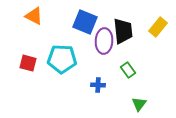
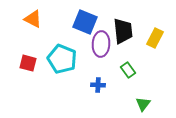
orange triangle: moved 1 px left, 3 px down
yellow rectangle: moved 3 px left, 11 px down; rotated 12 degrees counterclockwise
purple ellipse: moved 3 px left, 3 px down
cyan pentagon: rotated 20 degrees clockwise
green triangle: moved 4 px right
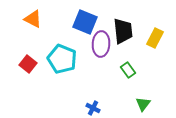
red square: moved 1 px down; rotated 24 degrees clockwise
blue cross: moved 5 px left, 23 px down; rotated 24 degrees clockwise
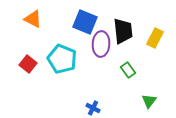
green triangle: moved 6 px right, 3 px up
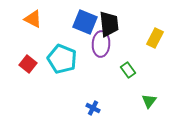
black trapezoid: moved 14 px left, 7 px up
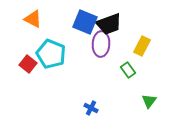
black trapezoid: rotated 76 degrees clockwise
yellow rectangle: moved 13 px left, 8 px down
cyan pentagon: moved 11 px left, 5 px up
blue cross: moved 2 px left
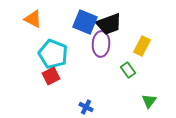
cyan pentagon: moved 2 px right
red square: moved 23 px right, 12 px down; rotated 24 degrees clockwise
blue cross: moved 5 px left, 1 px up
